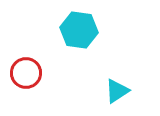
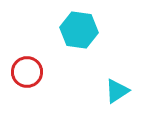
red circle: moved 1 px right, 1 px up
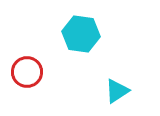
cyan hexagon: moved 2 px right, 4 px down
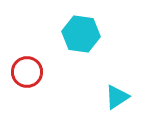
cyan triangle: moved 6 px down
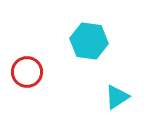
cyan hexagon: moved 8 px right, 7 px down
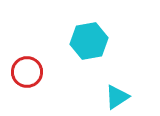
cyan hexagon: rotated 18 degrees counterclockwise
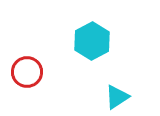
cyan hexagon: moved 3 px right; rotated 18 degrees counterclockwise
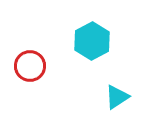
red circle: moved 3 px right, 6 px up
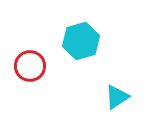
cyan hexagon: moved 11 px left; rotated 12 degrees clockwise
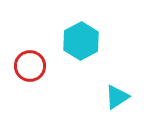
cyan hexagon: rotated 12 degrees counterclockwise
